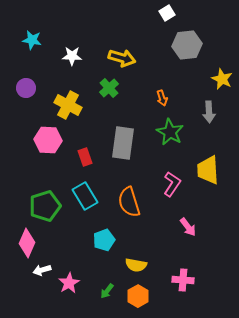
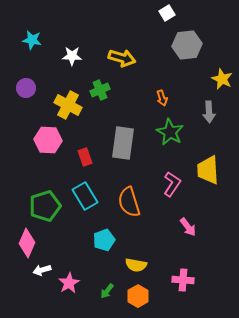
green cross: moved 9 px left, 2 px down; rotated 18 degrees clockwise
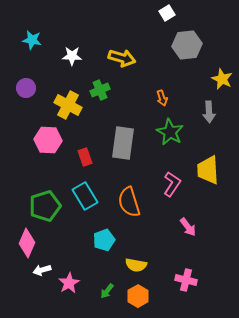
pink cross: moved 3 px right; rotated 10 degrees clockwise
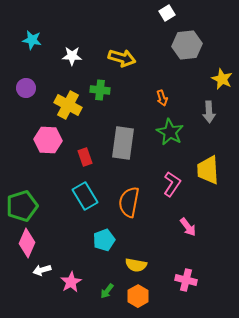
green cross: rotated 30 degrees clockwise
orange semicircle: rotated 28 degrees clockwise
green pentagon: moved 23 px left
pink star: moved 2 px right, 1 px up
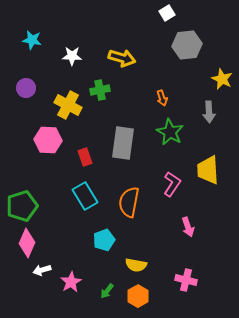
green cross: rotated 18 degrees counterclockwise
pink arrow: rotated 18 degrees clockwise
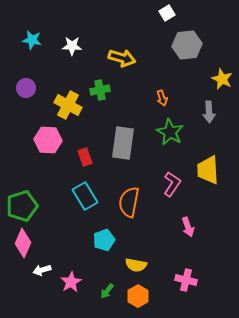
white star: moved 10 px up
pink diamond: moved 4 px left
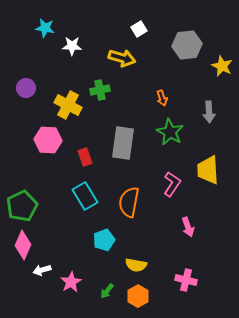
white square: moved 28 px left, 16 px down
cyan star: moved 13 px right, 12 px up
yellow star: moved 13 px up
green pentagon: rotated 8 degrees counterclockwise
pink diamond: moved 2 px down
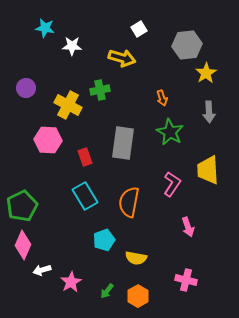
yellow star: moved 16 px left, 7 px down; rotated 15 degrees clockwise
yellow semicircle: moved 7 px up
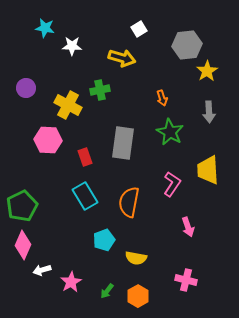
yellow star: moved 1 px right, 2 px up
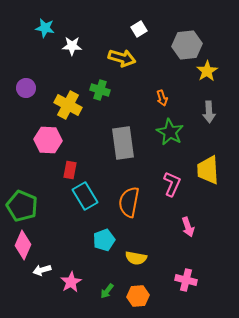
green cross: rotated 30 degrees clockwise
gray rectangle: rotated 16 degrees counterclockwise
red rectangle: moved 15 px left, 13 px down; rotated 30 degrees clockwise
pink L-shape: rotated 10 degrees counterclockwise
green pentagon: rotated 24 degrees counterclockwise
orange hexagon: rotated 25 degrees clockwise
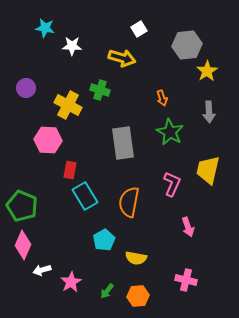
yellow trapezoid: rotated 16 degrees clockwise
cyan pentagon: rotated 10 degrees counterclockwise
